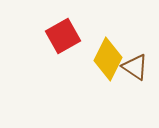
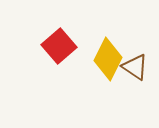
red square: moved 4 px left, 10 px down; rotated 12 degrees counterclockwise
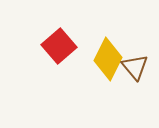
brown triangle: rotated 16 degrees clockwise
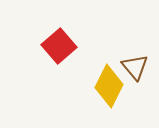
yellow diamond: moved 1 px right, 27 px down
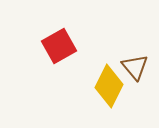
red square: rotated 12 degrees clockwise
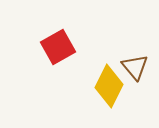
red square: moved 1 px left, 1 px down
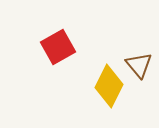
brown triangle: moved 4 px right, 2 px up
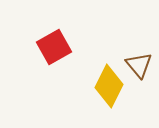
red square: moved 4 px left
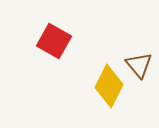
red square: moved 6 px up; rotated 32 degrees counterclockwise
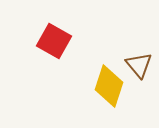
yellow diamond: rotated 9 degrees counterclockwise
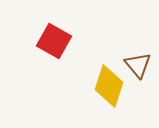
brown triangle: moved 1 px left
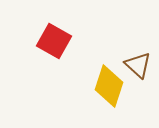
brown triangle: rotated 8 degrees counterclockwise
